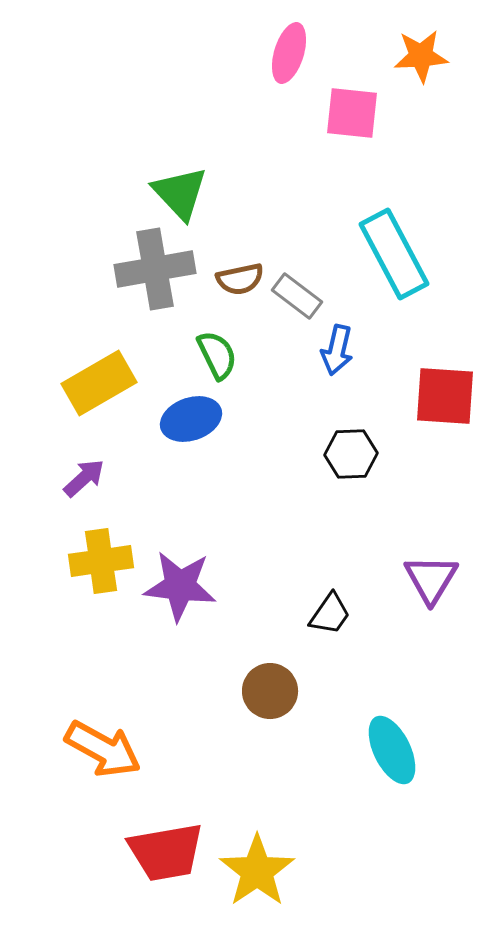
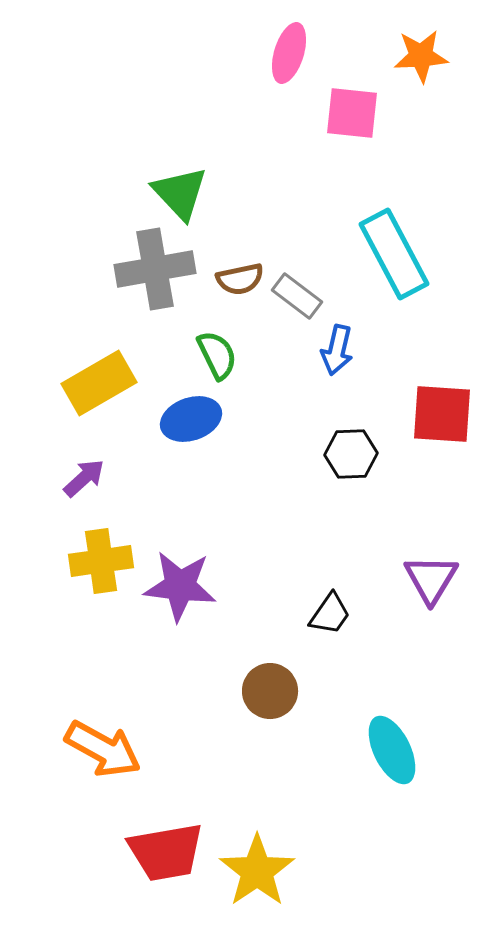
red square: moved 3 px left, 18 px down
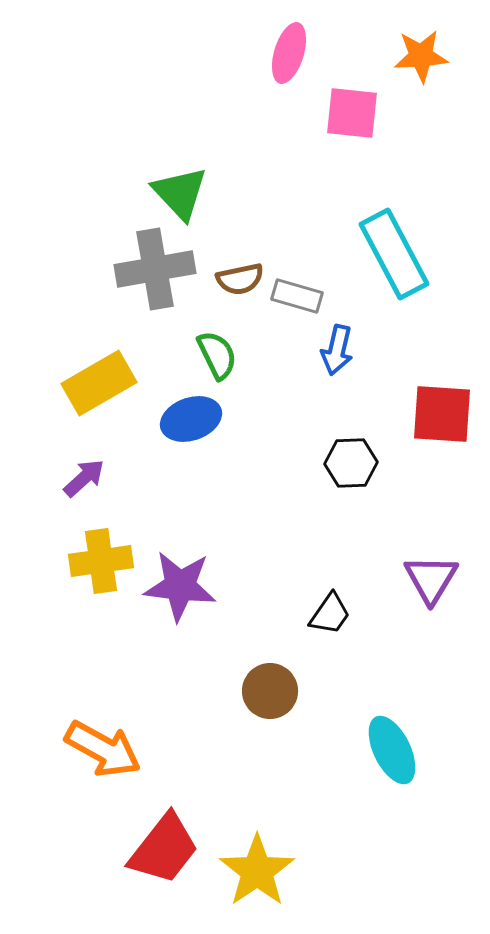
gray rectangle: rotated 21 degrees counterclockwise
black hexagon: moved 9 px down
red trapezoid: moved 2 px left, 3 px up; rotated 42 degrees counterclockwise
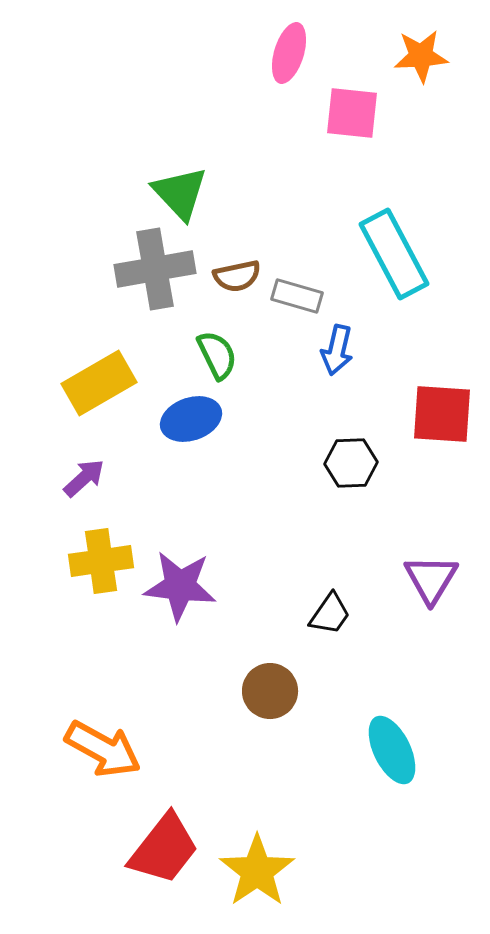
brown semicircle: moved 3 px left, 3 px up
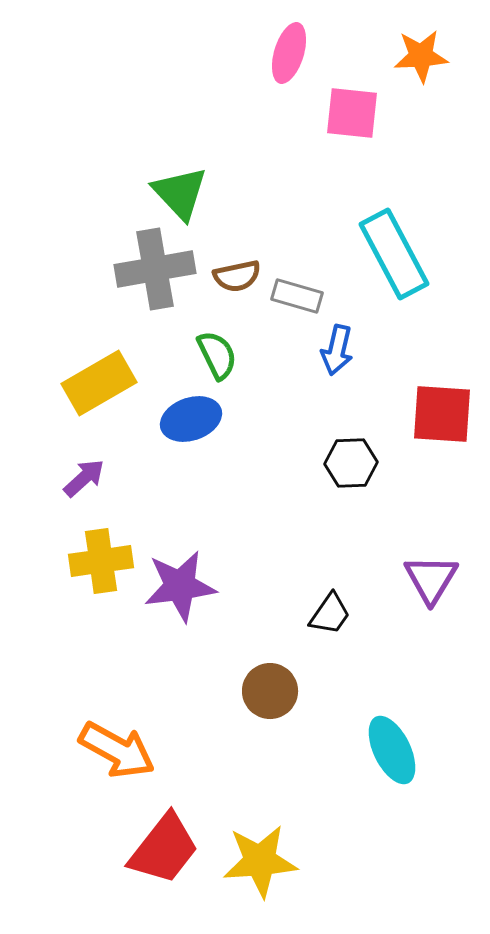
purple star: rotated 14 degrees counterclockwise
orange arrow: moved 14 px right, 1 px down
yellow star: moved 3 px right, 10 px up; rotated 30 degrees clockwise
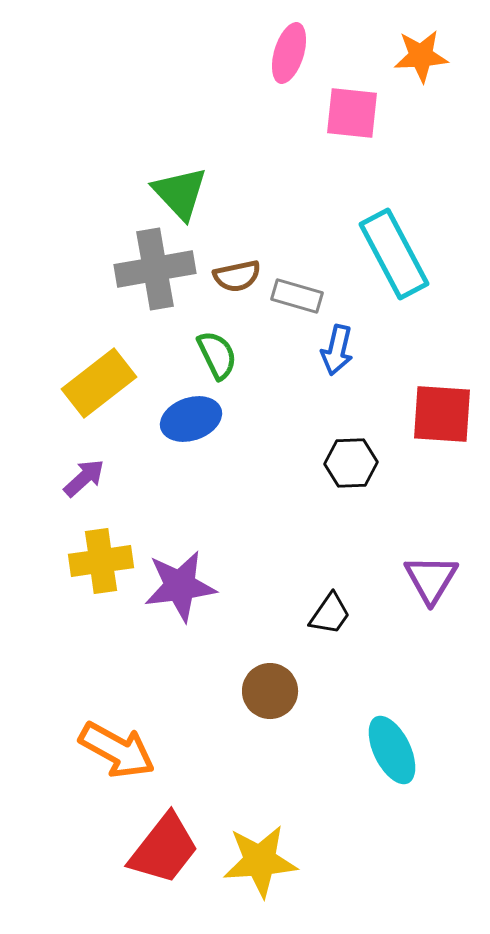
yellow rectangle: rotated 8 degrees counterclockwise
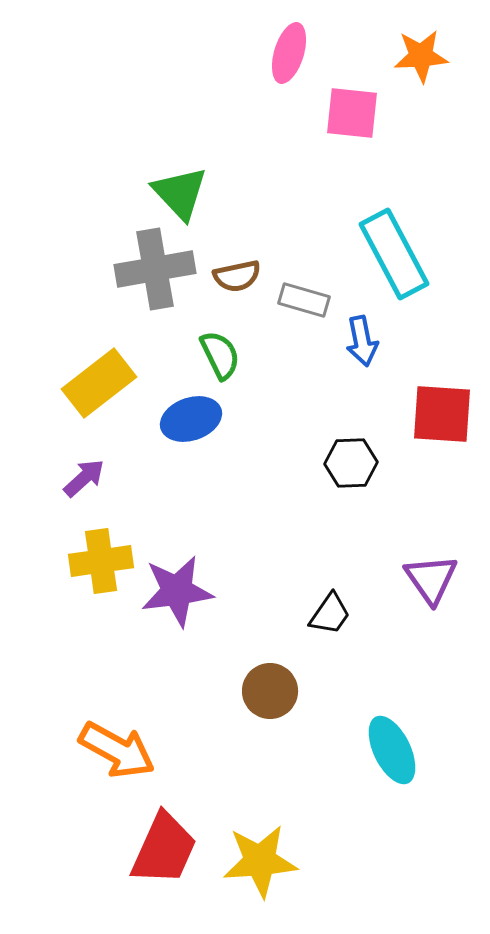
gray rectangle: moved 7 px right, 4 px down
blue arrow: moved 25 px right, 9 px up; rotated 24 degrees counterclockwise
green semicircle: moved 3 px right
purple triangle: rotated 6 degrees counterclockwise
purple star: moved 3 px left, 5 px down
red trapezoid: rotated 14 degrees counterclockwise
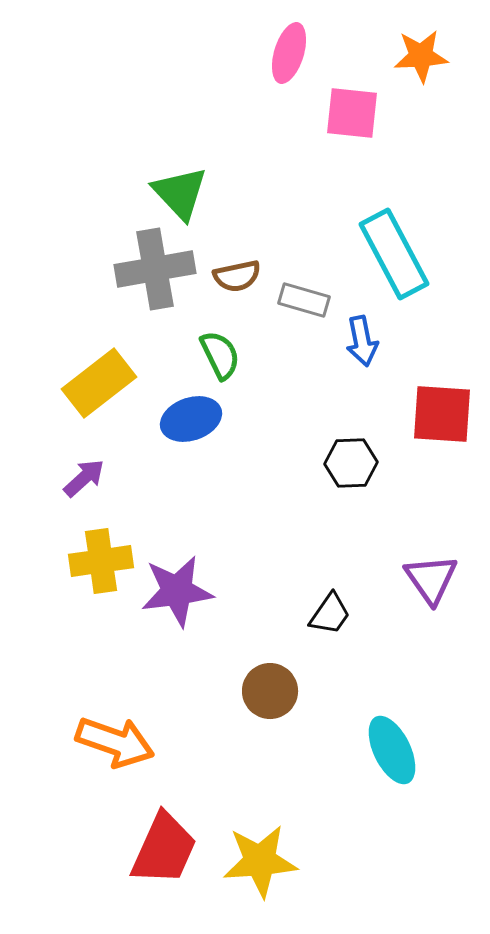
orange arrow: moved 2 px left, 8 px up; rotated 10 degrees counterclockwise
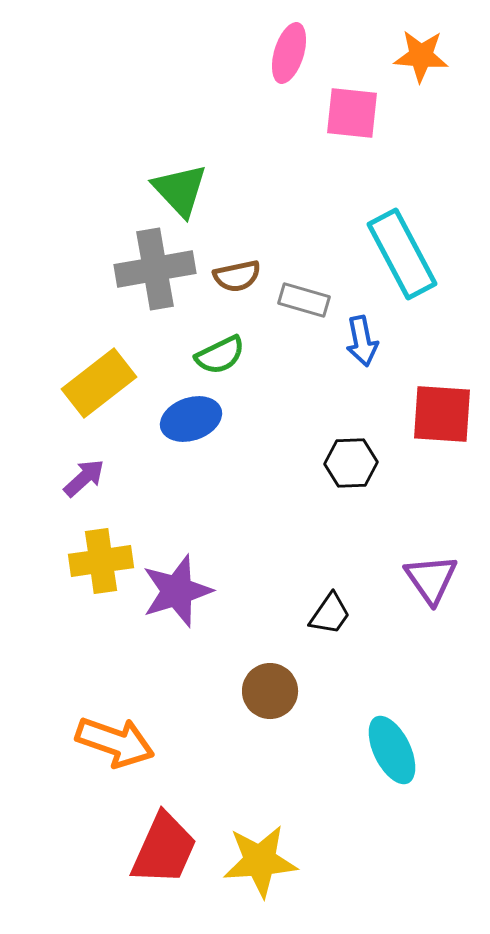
orange star: rotated 8 degrees clockwise
green triangle: moved 3 px up
cyan rectangle: moved 8 px right
green semicircle: rotated 90 degrees clockwise
purple star: rotated 10 degrees counterclockwise
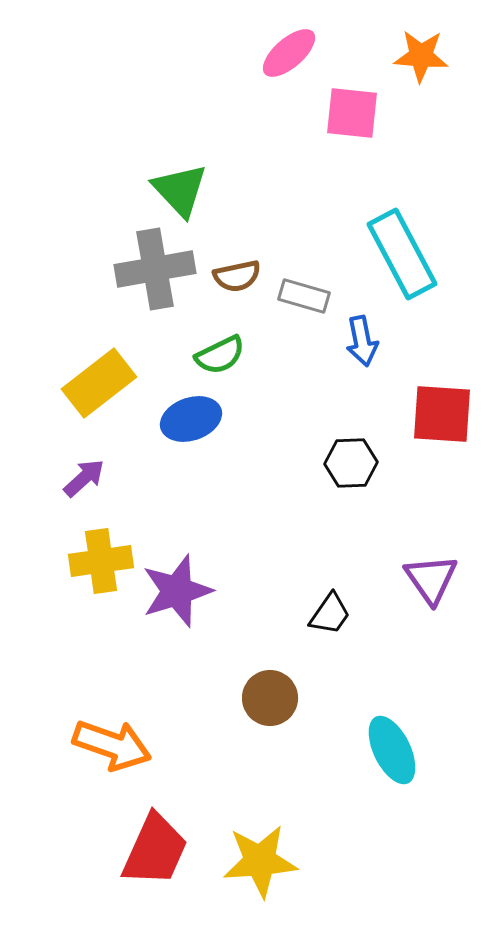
pink ellipse: rotated 32 degrees clockwise
gray rectangle: moved 4 px up
brown circle: moved 7 px down
orange arrow: moved 3 px left, 3 px down
red trapezoid: moved 9 px left, 1 px down
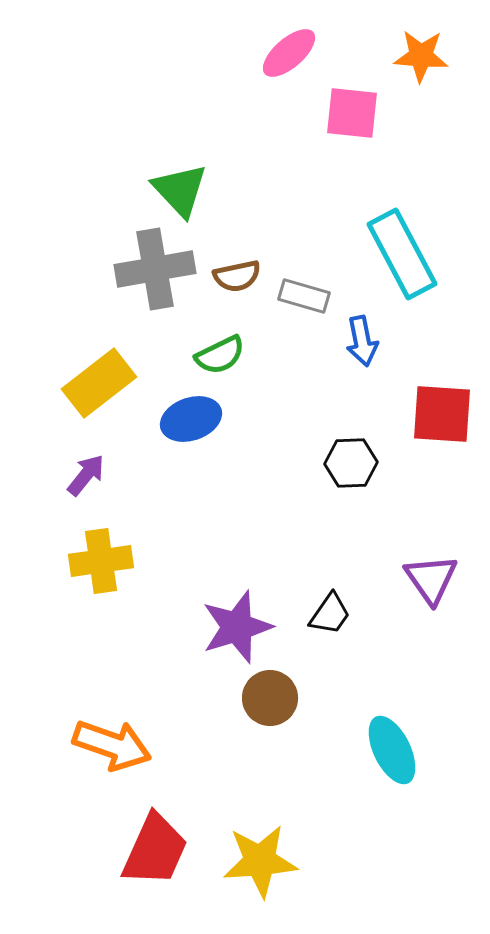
purple arrow: moved 2 px right, 3 px up; rotated 9 degrees counterclockwise
purple star: moved 60 px right, 36 px down
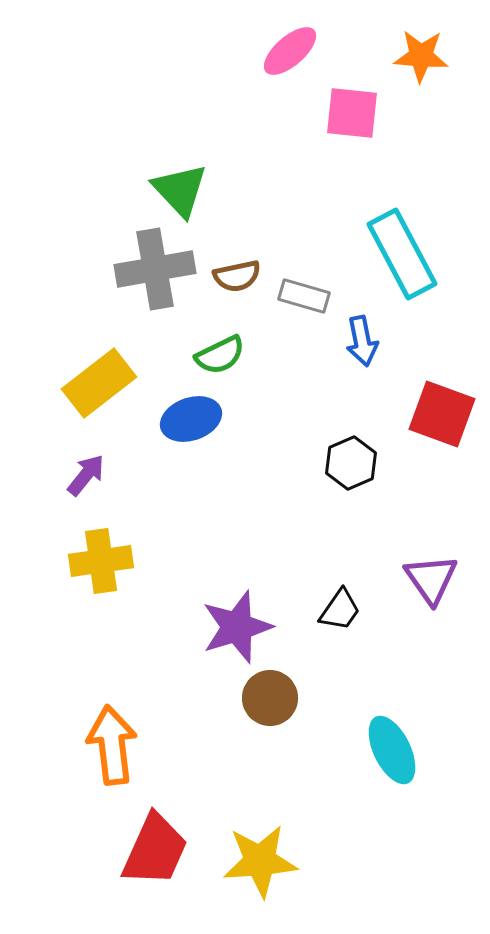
pink ellipse: moved 1 px right, 2 px up
red square: rotated 16 degrees clockwise
black hexagon: rotated 21 degrees counterclockwise
black trapezoid: moved 10 px right, 4 px up
orange arrow: rotated 116 degrees counterclockwise
